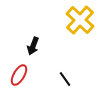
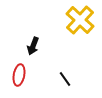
red ellipse: rotated 20 degrees counterclockwise
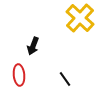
yellow cross: moved 2 px up
red ellipse: rotated 15 degrees counterclockwise
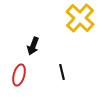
red ellipse: rotated 20 degrees clockwise
black line: moved 3 px left, 7 px up; rotated 21 degrees clockwise
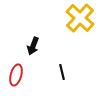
red ellipse: moved 3 px left
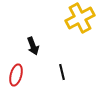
yellow cross: rotated 20 degrees clockwise
black arrow: rotated 42 degrees counterclockwise
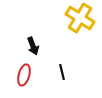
yellow cross: rotated 32 degrees counterclockwise
red ellipse: moved 8 px right
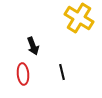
yellow cross: moved 1 px left
red ellipse: moved 1 px left, 1 px up; rotated 20 degrees counterclockwise
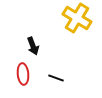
yellow cross: moved 2 px left
black line: moved 6 px left, 6 px down; rotated 56 degrees counterclockwise
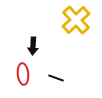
yellow cross: moved 1 px left, 2 px down; rotated 16 degrees clockwise
black arrow: rotated 24 degrees clockwise
